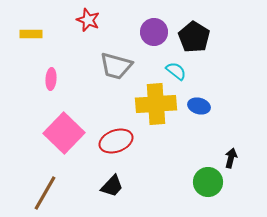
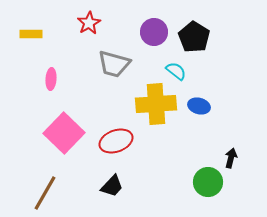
red star: moved 1 px right, 3 px down; rotated 20 degrees clockwise
gray trapezoid: moved 2 px left, 2 px up
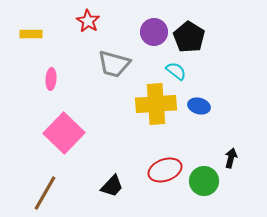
red star: moved 1 px left, 2 px up; rotated 10 degrees counterclockwise
black pentagon: moved 5 px left
red ellipse: moved 49 px right, 29 px down
green circle: moved 4 px left, 1 px up
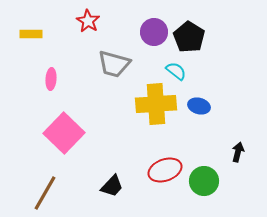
black arrow: moved 7 px right, 6 px up
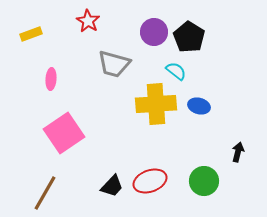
yellow rectangle: rotated 20 degrees counterclockwise
pink square: rotated 12 degrees clockwise
red ellipse: moved 15 px left, 11 px down
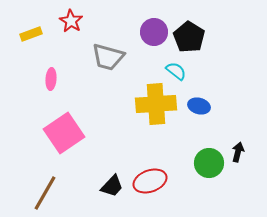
red star: moved 17 px left
gray trapezoid: moved 6 px left, 7 px up
green circle: moved 5 px right, 18 px up
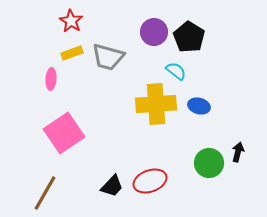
yellow rectangle: moved 41 px right, 19 px down
